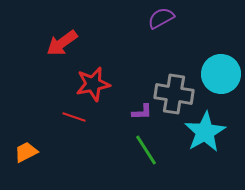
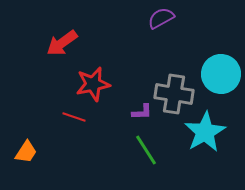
orange trapezoid: rotated 150 degrees clockwise
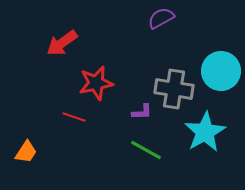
cyan circle: moved 3 px up
red star: moved 3 px right, 1 px up
gray cross: moved 5 px up
green line: rotated 28 degrees counterclockwise
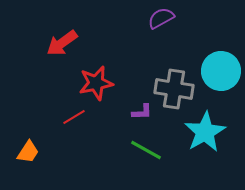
red line: rotated 50 degrees counterclockwise
orange trapezoid: moved 2 px right
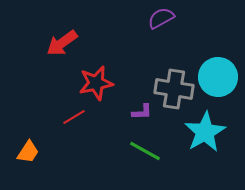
cyan circle: moved 3 px left, 6 px down
green line: moved 1 px left, 1 px down
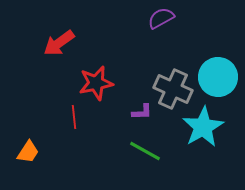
red arrow: moved 3 px left
gray cross: moved 1 px left; rotated 15 degrees clockwise
red line: rotated 65 degrees counterclockwise
cyan star: moved 2 px left, 5 px up
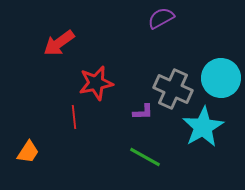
cyan circle: moved 3 px right, 1 px down
purple L-shape: moved 1 px right
green line: moved 6 px down
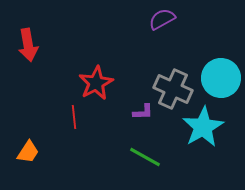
purple semicircle: moved 1 px right, 1 px down
red arrow: moved 31 px left, 2 px down; rotated 64 degrees counterclockwise
red star: rotated 16 degrees counterclockwise
